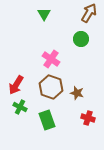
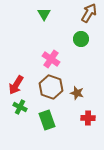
red cross: rotated 16 degrees counterclockwise
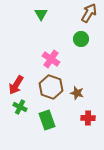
green triangle: moved 3 px left
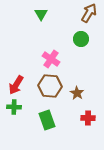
brown hexagon: moved 1 px left, 1 px up; rotated 15 degrees counterclockwise
brown star: rotated 16 degrees clockwise
green cross: moved 6 px left; rotated 24 degrees counterclockwise
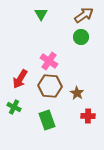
brown arrow: moved 5 px left, 2 px down; rotated 24 degrees clockwise
green circle: moved 2 px up
pink cross: moved 2 px left, 2 px down
red arrow: moved 4 px right, 6 px up
green cross: rotated 24 degrees clockwise
red cross: moved 2 px up
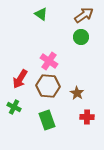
green triangle: rotated 24 degrees counterclockwise
brown hexagon: moved 2 px left
red cross: moved 1 px left, 1 px down
